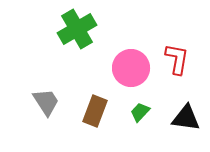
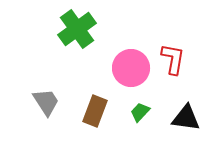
green cross: rotated 6 degrees counterclockwise
red L-shape: moved 4 px left
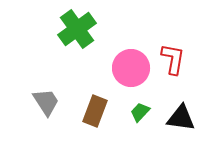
black triangle: moved 5 px left
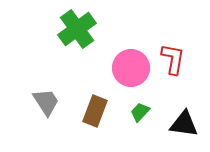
black triangle: moved 3 px right, 6 px down
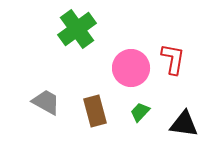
gray trapezoid: rotated 28 degrees counterclockwise
brown rectangle: rotated 36 degrees counterclockwise
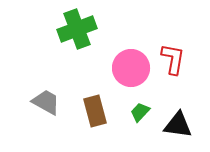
green cross: rotated 15 degrees clockwise
black triangle: moved 6 px left, 1 px down
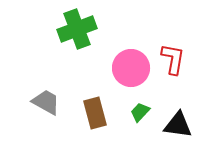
brown rectangle: moved 2 px down
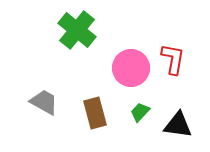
green cross: moved 1 px down; rotated 30 degrees counterclockwise
gray trapezoid: moved 2 px left
